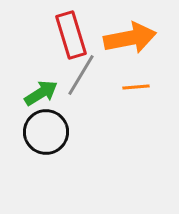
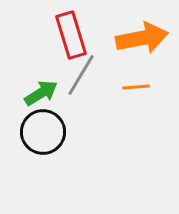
orange arrow: moved 12 px right
black circle: moved 3 px left
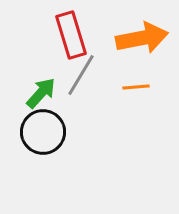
green arrow: rotated 16 degrees counterclockwise
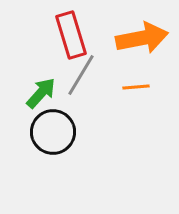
black circle: moved 10 px right
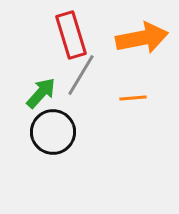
orange line: moved 3 px left, 11 px down
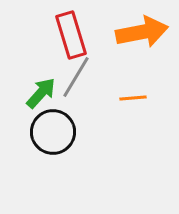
orange arrow: moved 6 px up
gray line: moved 5 px left, 2 px down
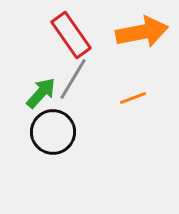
red rectangle: rotated 18 degrees counterclockwise
gray line: moved 3 px left, 2 px down
orange line: rotated 16 degrees counterclockwise
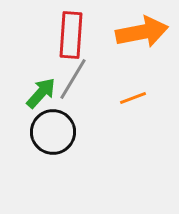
red rectangle: rotated 39 degrees clockwise
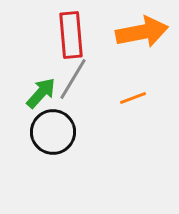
red rectangle: rotated 9 degrees counterclockwise
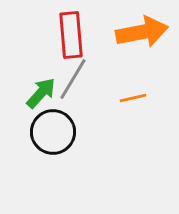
orange line: rotated 8 degrees clockwise
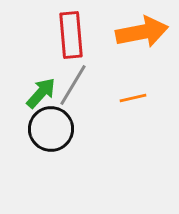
gray line: moved 6 px down
black circle: moved 2 px left, 3 px up
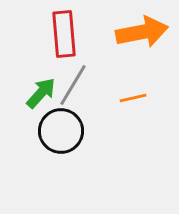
red rectangle: moved 7 px left, 1 px up
black circle: moved 10 px right, 2 px down
